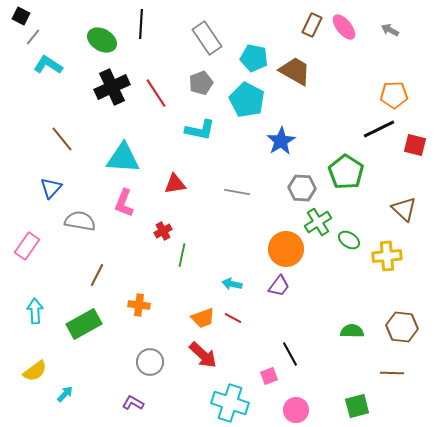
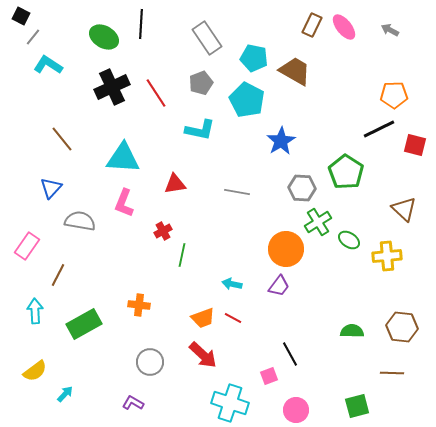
green ellipse at (102, 40): moved 2 px right, 3 px up
brown line at (97, 275): moved 39 px left
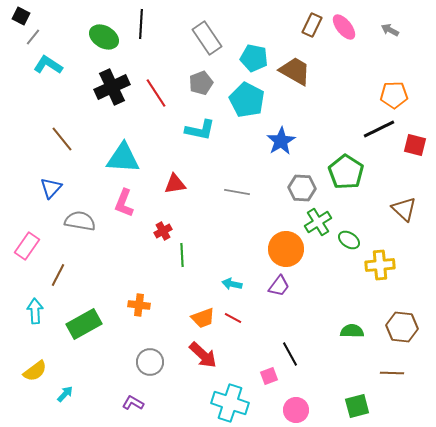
green line at (182, 255): rotated 15 degrees counterclockwise
yellow cross at (387, 256): moved 7 px left, 9 px down
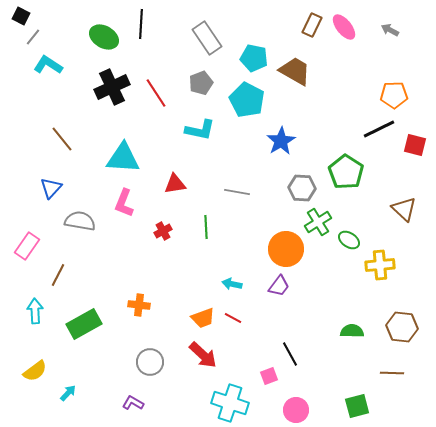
green line at (182, 255): moved 24 px right, 28 px up
cyan arrow at (65, 394): moved 3 px right, 1 px up
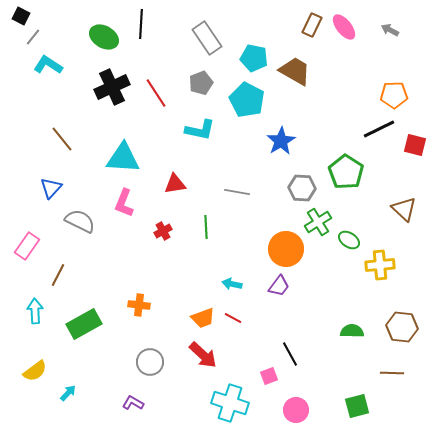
gray semicircle at (80, 221): rotated 16 degrees clockwise
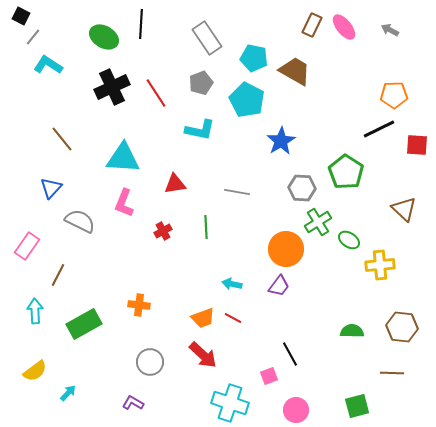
red square at (415, 145): moved 2 px right; rotated 10 degrees counterclockwise
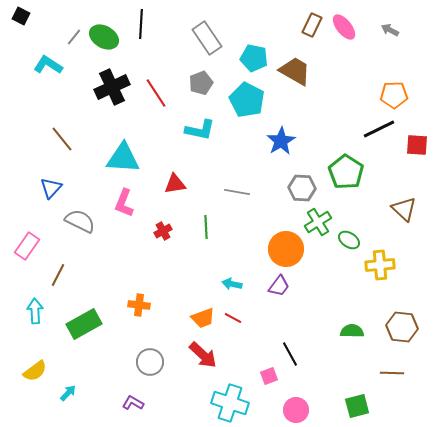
gray line at (33, 37): moved 41 px right
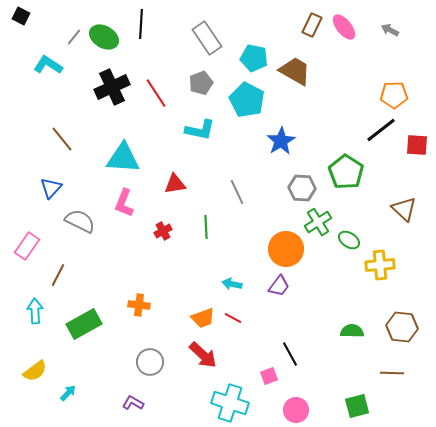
black line at (379, 129): moved 2 px right, 1 px down; rotated 12 degrees counterclockwise
gray line at (237, 192): rotated 55 degrees clockwise
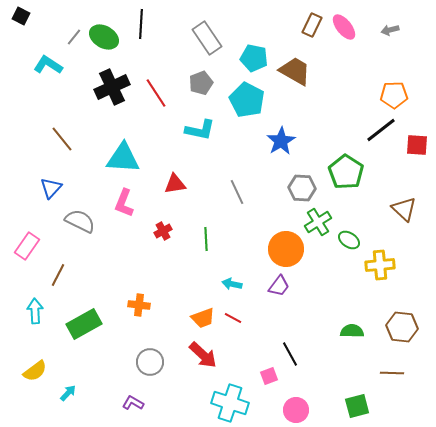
gray arrow at (390, 30): rotated 42 degrees counterclockwise
green line at (206, 227): moved 12 px down
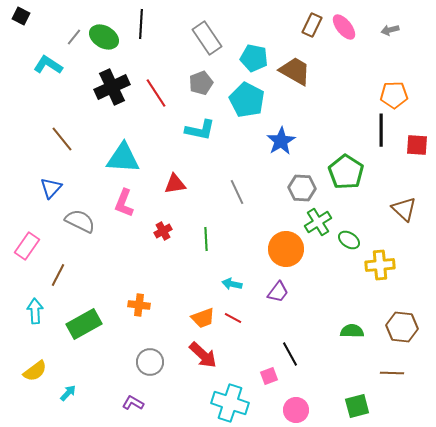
black line at (381, 130): rotated 52 degrees counterclockwise
purple trapezoid at (279, 286): moved 1 px left, 6 px down
